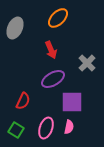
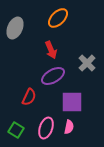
purple ellipse: moved 3 px up
red semicircle: moved 6 px right, 4 px up
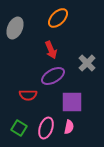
red semicircle: moved 1 px left, 2 px up; rotated 66 degrees clockwise
green square: moved 3 px right, 2 px up
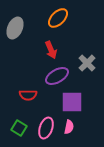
purple ellipse: moved 4 px right
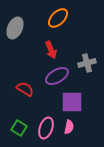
gray cross: rotated 30 degrees clockwise
red semicircle: moved 3 px left, 6 px up; rotated 150 degrees counterclockwise
